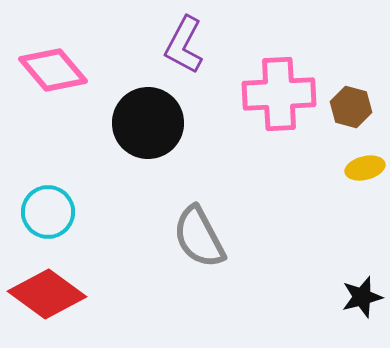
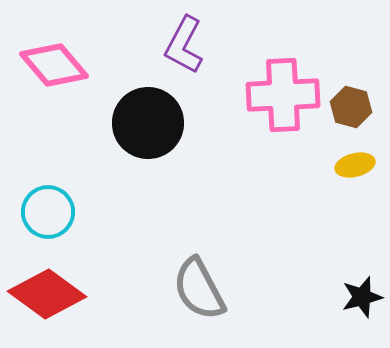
pink diamond: moved 1 px right, 5 px up
pink cross: moved 4 px right, 1 px down
yellow ellipse: moved 10 px left, 3 px up
gray semicircle: moved 52 px down
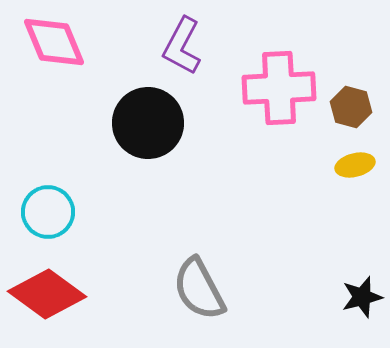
purple L-shape: moved 2 px left, 1 px down
pink diamond: moved 23 px up; rotated 18 degrees clockwise
pink cross: moved 4 px left, 7 px up
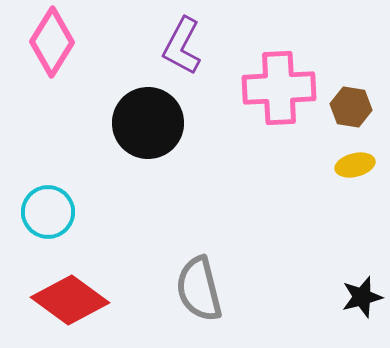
pink diamond: moved 2 px left; rotated 54 degrees clockwise
brown hexagon: rotated 6 degrees counterclockwise
gray semicircle: rotated 14 degrees clockwise
red diamond: moved 23 px right, 6 px down
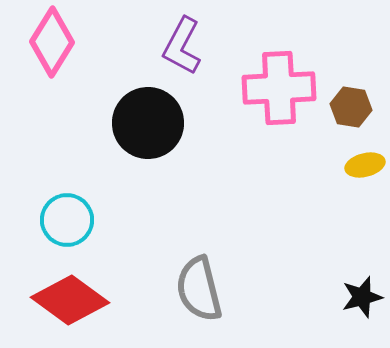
yellow ellipse: moved 10 px right
cyan circle: moved 19 px right, 8 px down
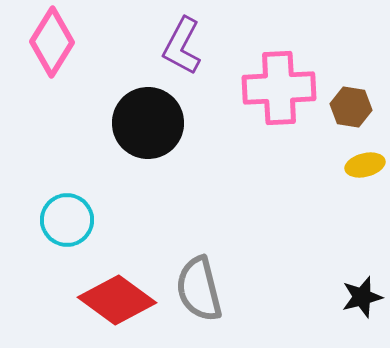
red diamond: moved 47 px right
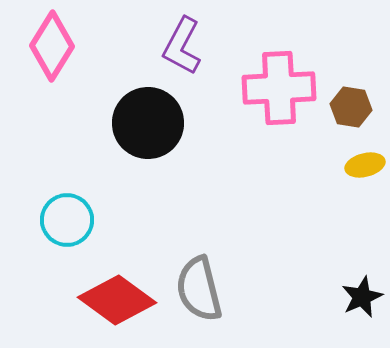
pink diamond: moved 4 px down
black star: rotated 9 degrees counterclockwise
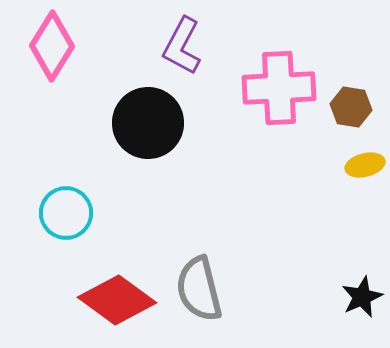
cyan circle: moved 1 px left, 7 px up
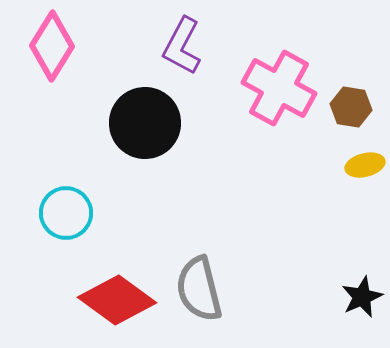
pink cross: rotated 32 degrees clockwise
black circle: moved 3 px left
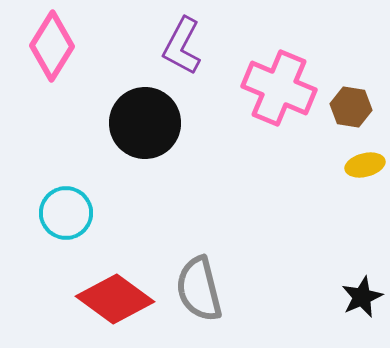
pink cross: rotated 6 degrees counterclockwise
red diamond: moved 2 px left, 1 px up
